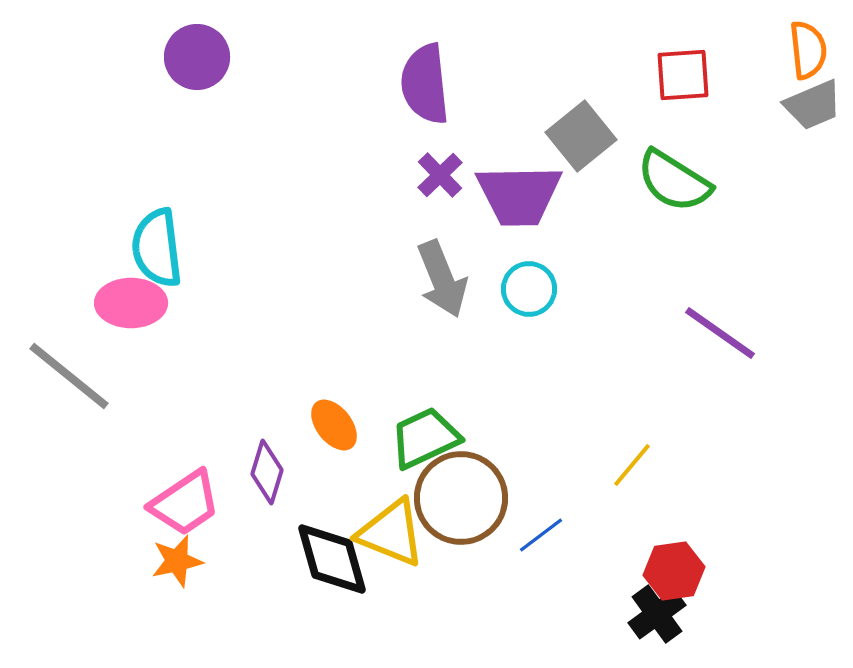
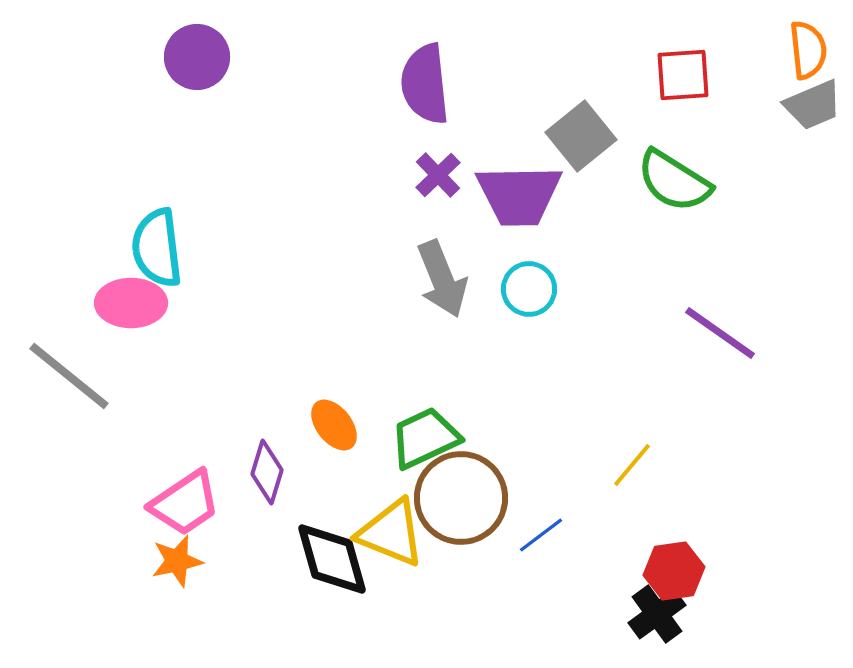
purple cross: moved 2 px left
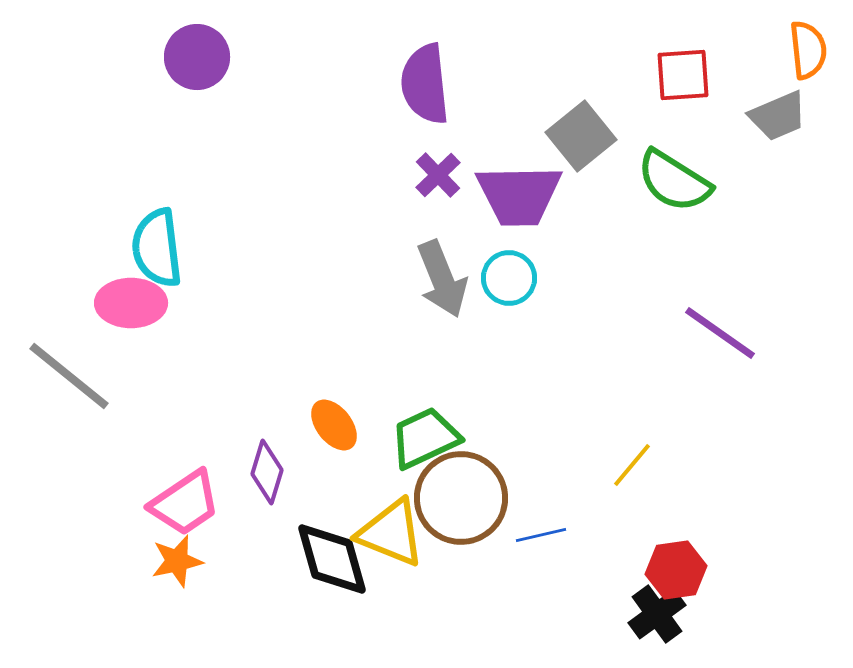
gray trapezoid: moved 35 px left, 11 px down
cyan circle: moved 20 px left, 11 px up
blue line: rotated 24 degrees clockwise
red hexagon: moved 2 px right, 1 px up
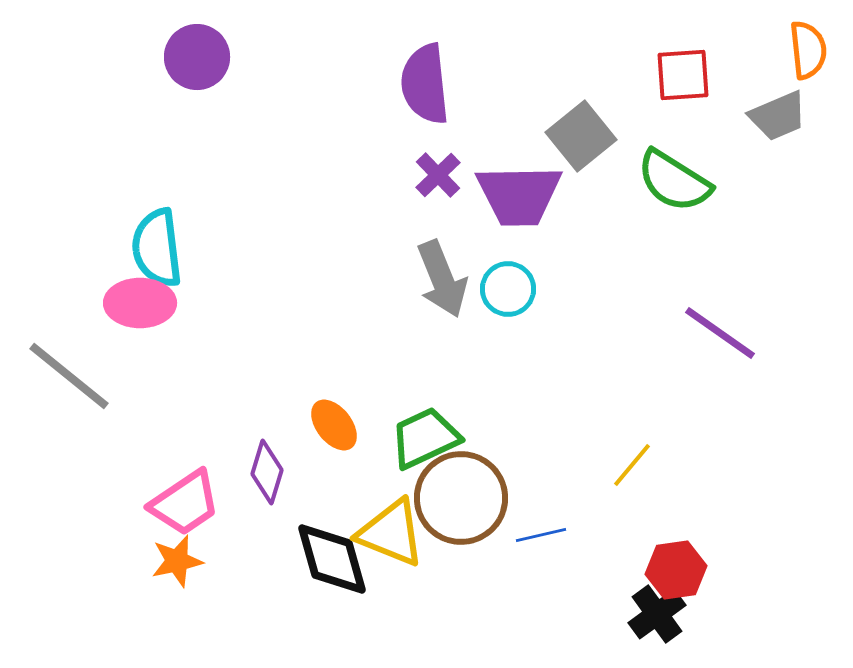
cyan circle: moved 1 px left, 11 px down
pink ellipse: moved 9 px right
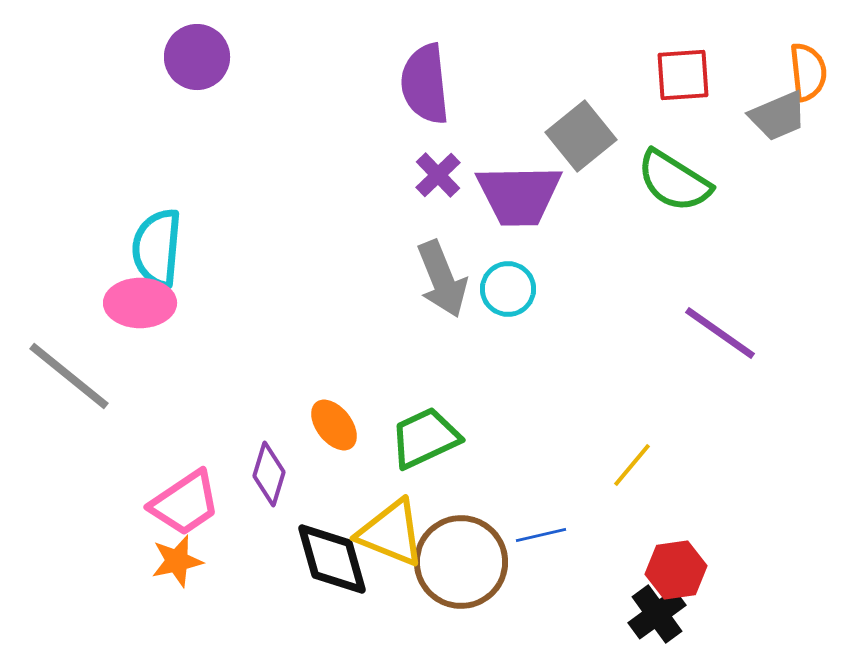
orange semicircle: moved 22 px down
cyan semicircle: rotated 12 degrees clockwise
purple diamond: moved 2 px right, 2 px down
brown circle: moved 64 px down
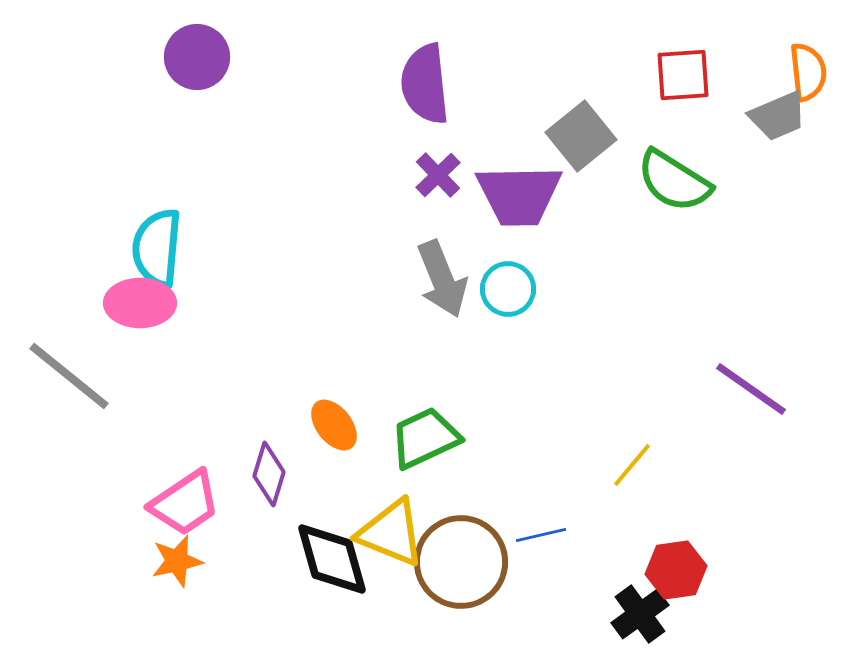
purple line: moved 31 px right, 56 px down
black cross: moved 17 px left
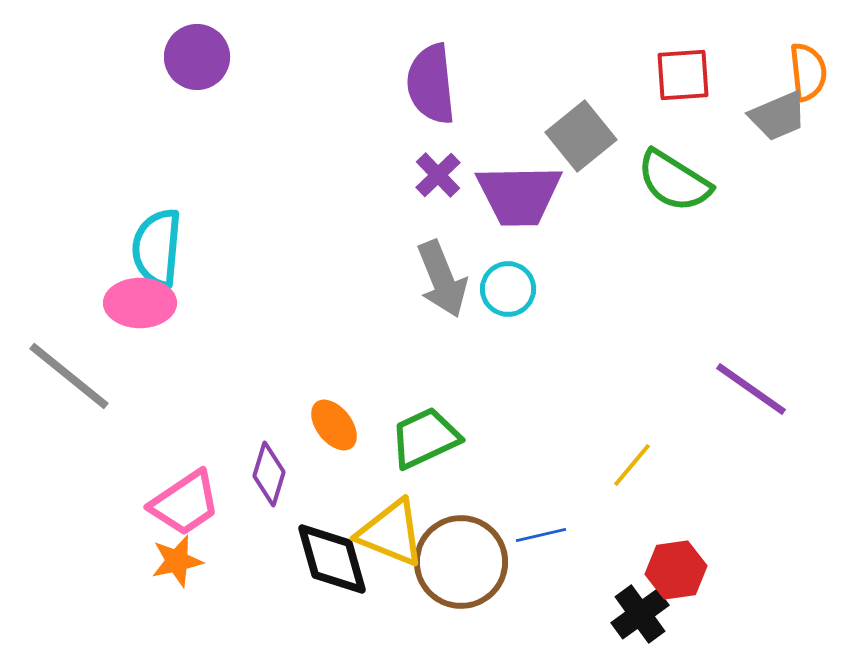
purple semicircle: moved 6 px right
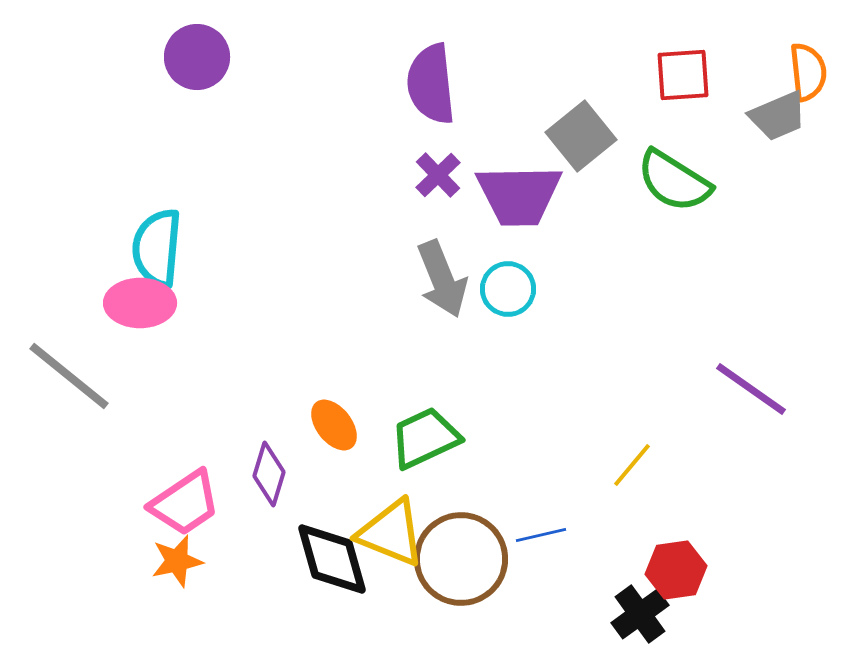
brown circle: moved 3 px up
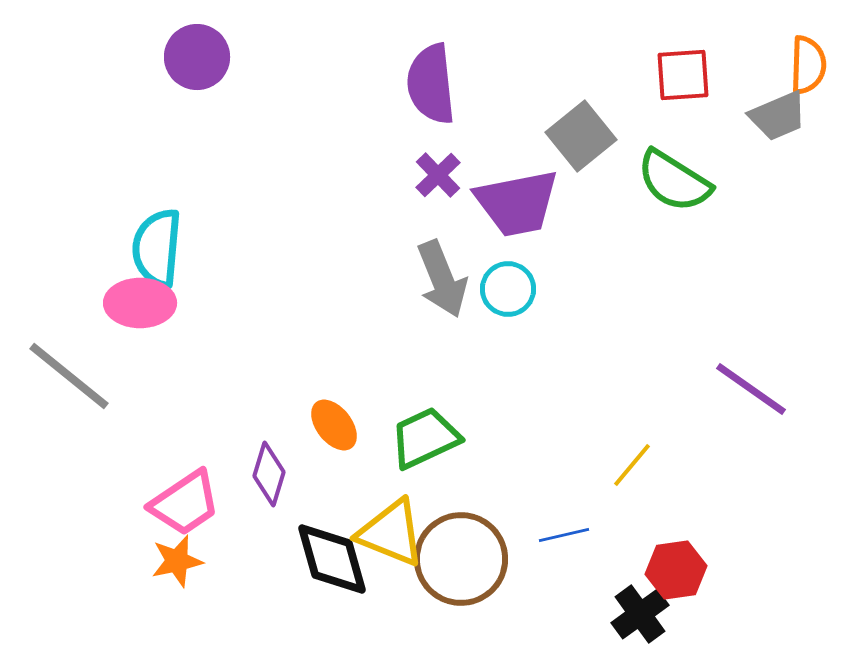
orange semicircle: moved 7 px up; rotated 8 degrees clockwise
purple trapezoid: moved 2 px left, 8 px down; rotated 10 degrees counterclockwise
blue line: moved 23 px right
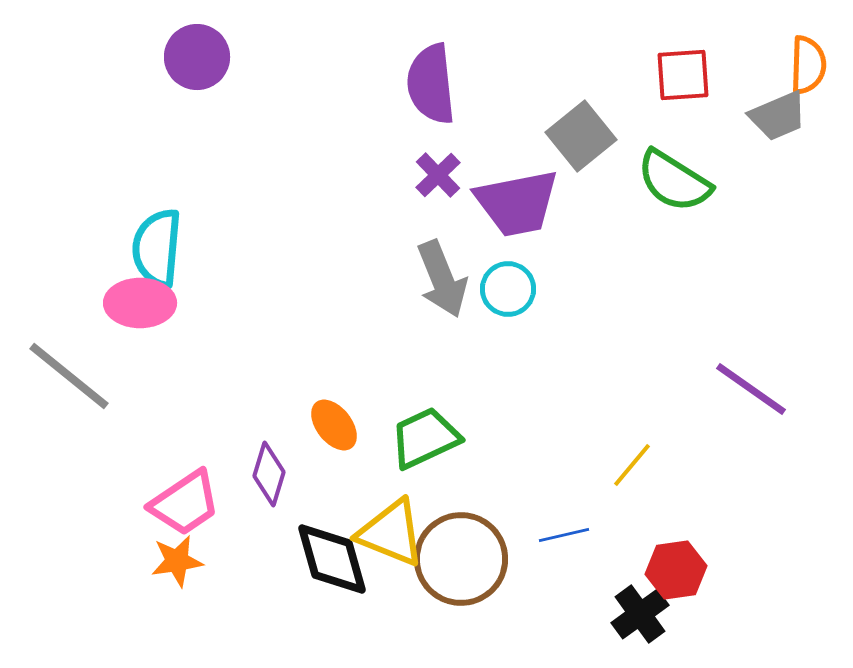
orange star: rotated 4 degrees clockwise
